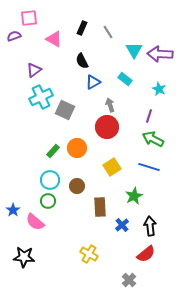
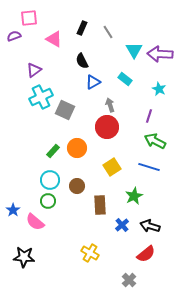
green arrow: moved 2 px right, 2 px down
brown rectangle: moved 2 px up
black arrow: rotated 66 degrees counterclockwise
yellow cross: moved 1 px right, 1 px up
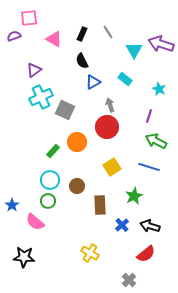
black rectangle: moved 6 px down
purple arrow: moved 1 px right, 10 px up; rotated 15 degrees clockwise
green arrow: moved 1 px right
orange circle: moved 6 px up
blue star: moved 1 px left, 5 px up
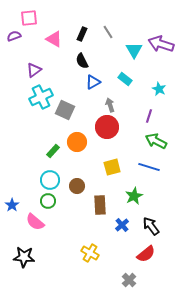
yellow square: rotated 18 degrees clockwise
black arrow: moved 1 px right; rotated 36 degrees clockwise
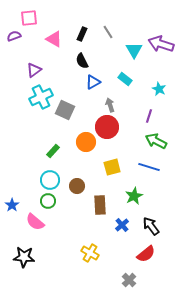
orange circle: moved 9 px right
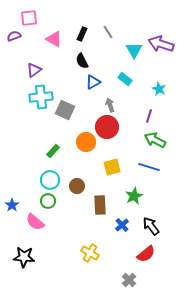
cyan cross: rotated 20 degrees clockwise
green arrow: moved 1 px left, 1 px up
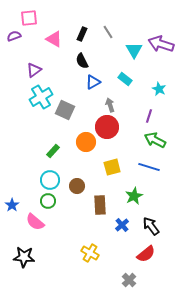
cyan cross: rotated 25 degrees counterclockwise
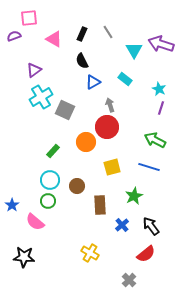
purple line: moved 12 px right, 8 px up
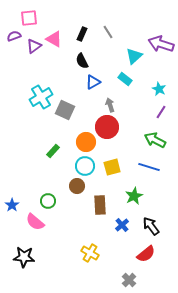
cyan triangle: moved 6 px down; rotated 18 degrees clockwise
purple triangle: moved 24 px up
purple line: moved 4 px down; rotated 16 degrees clockwise
cyan circle: moved 35 px right, 14 px up
